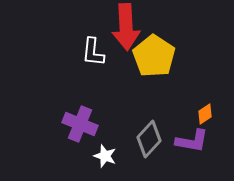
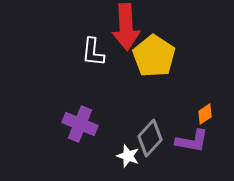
gray diamond: moved 1 px right, 1 px up
white star: moved 23 px right
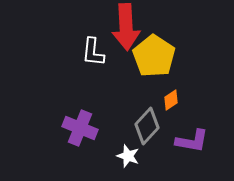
orange diamond: moved 34 px left, 14 px up
purple cross: moved 4 px down
gray diamond: moved 3 px left, 12 px up
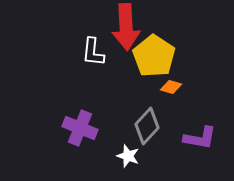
orange diamond: moved 13 px up; rotated 50 degrees clockwise
purple L-shape: moved 8 px right, 3 px up
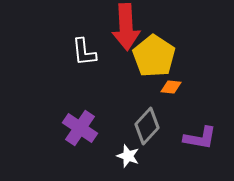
white L-shape: moved 9 px left; rotated 12 degrees counterclockwise
orange diamond: rotated 10 degrees counterclockwise
purple cross: rotated 12 degrees clockwise
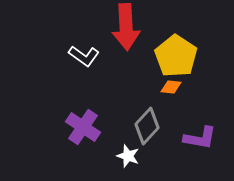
white L-shape: moved 4 px down; rotated 48 degrees counterclockwise
yellow pentagon: moved 22 px right
purple cross: moved 3 px right, 1 px up
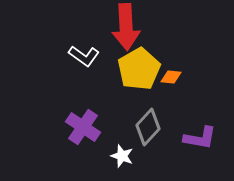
yellow pentagon: moved 37 px left, 13 px down; rotated 9 degrees clockwise
orange diamond: moved 10 px up
gray diamond: moved 1 px right, 1 px down
white star: moved 6 px left
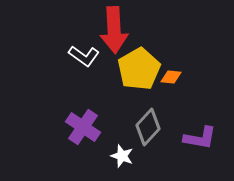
red arrow: moved 12 px left, 3 px down
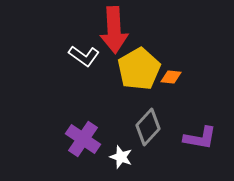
purple cross: moved 12 px down
white star: moved 1 px left, 1 px down
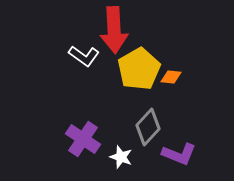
purple L-shape: moved 21 px left, 16 px down; rotated 12 degrees clockwise
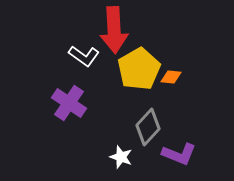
purple cross: moved 14 px left, 36 px up
